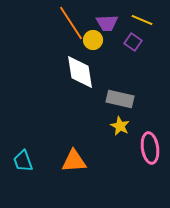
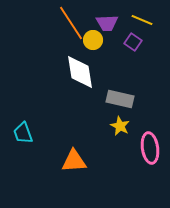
cyan trapezoid: moved 28 px up
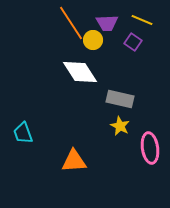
white diamond: rotated 24 degrees counterclockwise
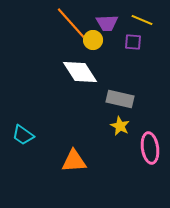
orange line: rotated 9 degrees counterclockwise
purple square: rotated 30 degrees counterclockwise
cyan trapezoid: moved 2 px down; rotated 35 degrees counterclockwise
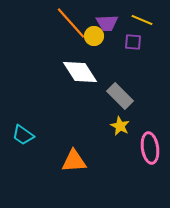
yellow circle: moved 1 px right, 4 px up
gray rectangle: moved 3 px up; rotated 32 degrees clockwise
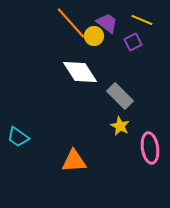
purple trapezoid: rotated 140 degrees counterclockwise
purple square: rotated 30 degrees counterclockwise
cyan trapezoid: moved 5 px left, 2 px down
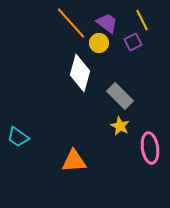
yellow line: rotated 40 degrees clockwise
yellow circle: moved 5 px right, 7 px down
white diamond: moved 1 px down; rotated 48 degrees clockwise
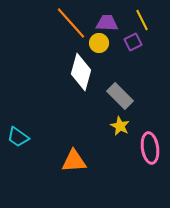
purple trapezoid: rotated 35 degrees counterclockwise
white diamond: moved 1 px right, 1 px up
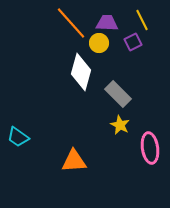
gray rectangle: moved 2 px left, 2 px up
yellow star: moved 1 px up
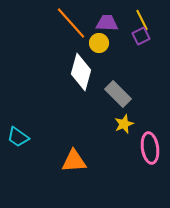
purple square: moved 8 px right, 6 px up
yellow star: moved 4 px right, 1 px up; rotated 24 degrees clockwise
